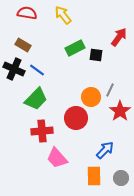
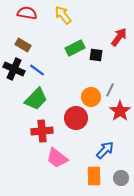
pink trapezoid: rotated 10 degrees counterclockwise
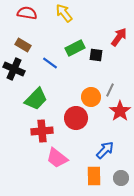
yellow arrow: moved 1 px right, 2 px up
blue line: moved 13 px right, 7 px up
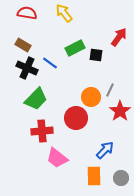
black cross: moved 13 px right, 1 px up
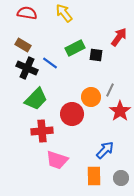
red circle: moved 4 px left, 4 px up
pink trapezoid: moved 2 px down; rotated 20 degrees counterclockwise
